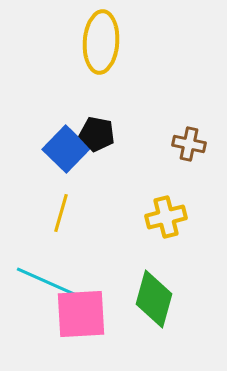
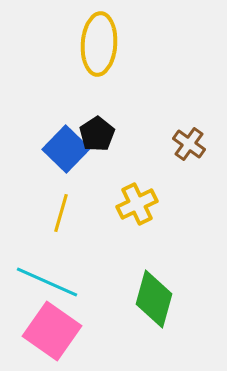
yellow ellipse: moved 2 px left, 2 px down
black pentagon: rotated 28 degrees clockwise
brown cross: rotated 24 degrees clockwise
yellow cross: moved 29 px left, 13 px up; rotated 12 degrees counterclockwise
pink square: moved 29 px left, 17 px down; rotated 38 degrees clockwise
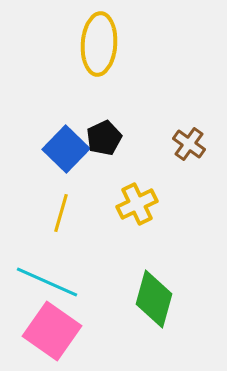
black pentagon: moved 7 px right, 4 px down; rotated 8 degrees clockwise
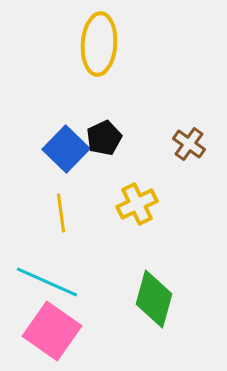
yellow line: rotated 24 degrees counterclockwise
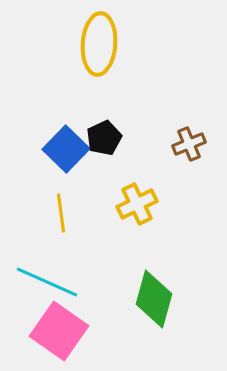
brown cross: rotated 32 degrees clockwise
pink square: moved 7 px right
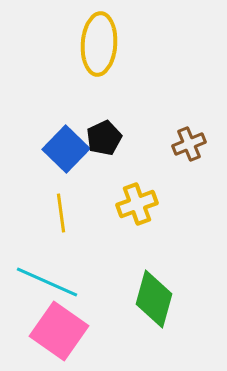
yellow cross: rotated 6 degrees clockwise
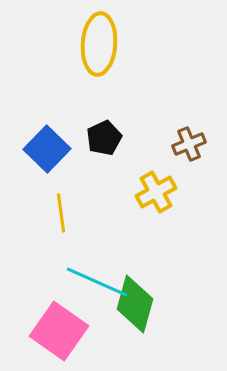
blue square: moved 19 px left
yellow cross: moved 19 px right, 12 px up; rotated 9 degrees counterclockwise
cyan line: moved 50 px right
green diamond: moved 19 px left, 5 px down
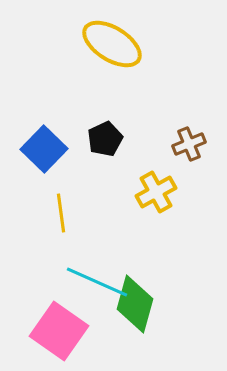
yellow ellipse: moved 13 px right; rotated 62 degrees counterclockwise
black pentagon: moved 1 px right, 1 px down
blue square: moved 3 px left
